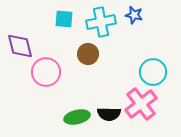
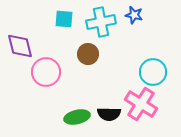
pink cross: rotated 20 degrees counterclockwise
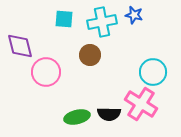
cyan cross: moved 1 px right
brown circle: moved 2 px right, 1 px down
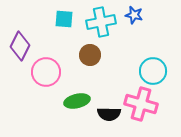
cyan cross: moved 1 px left
purple diamond: rotated 40 degrees clockwise
cyan circle: moved 1 px up
pink cross: rotated 16 degrees counterclockwise
green ellipse: moved 16 px up
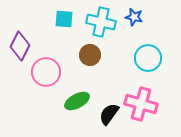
blue star: moved 2 px down
cyan cross: rotated 24 degrees clockwise
cyan circle: moved 5 px left, 13 px up
green ellipse: rotated 15 degrees counterclockwise
black semicircle: rotated 125 degrees clockwise
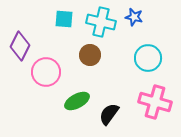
pink cross: moved 14 px right, 2 px up
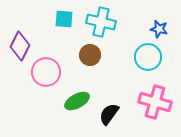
blue star: moved 25 px right, 12 px down
cyan circle: moved 1 px up
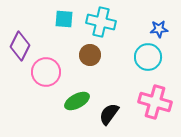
blue star: rotated 18 degrees counterclockwise
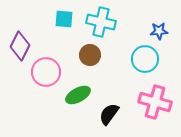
blue star: moved 2 px down
cyan circle: moved 3 px left, 2 px down
green ellipse: moved 1 px right, 6 px up
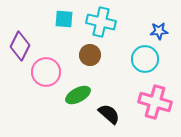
black semicircle: rotated 95 degrees clockwise
